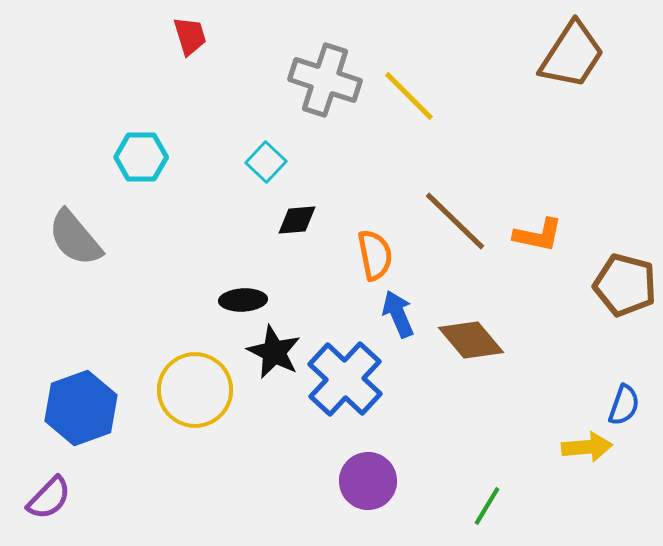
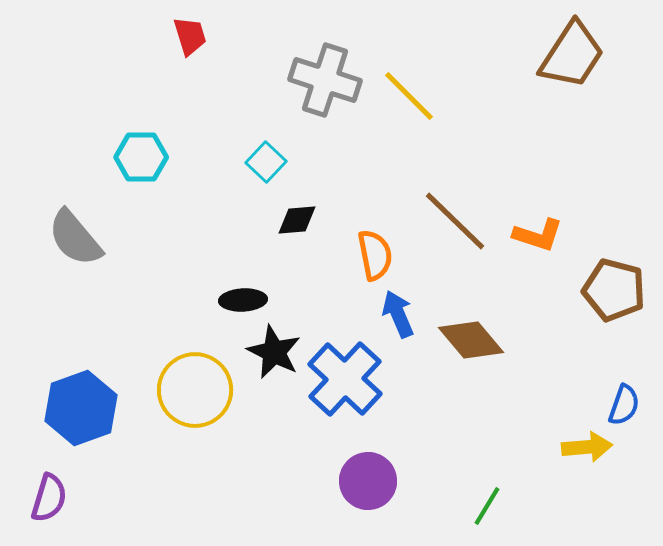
orange L-shape: rotated 6 degrees clockwise
brown pentagon: moved 11 px left, 5 px down
purple semicircle: rotated 27 degrees counterclockwise
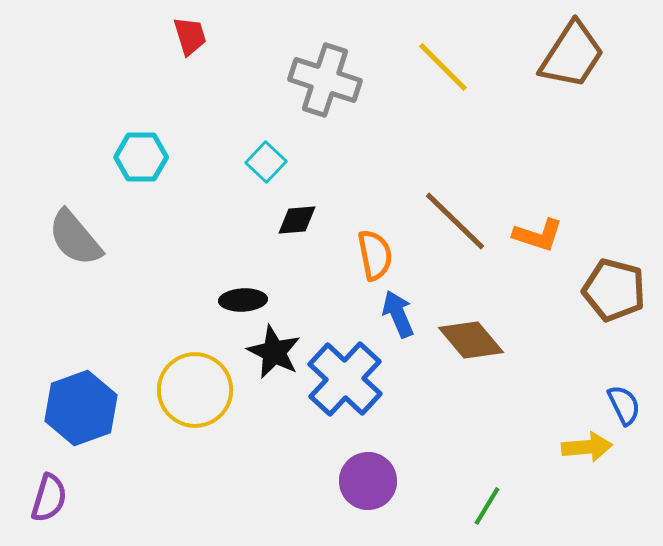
yellow line: moved 34 px right, 29 px up
blue semicircle: rotated 45 degrees counterclockwise
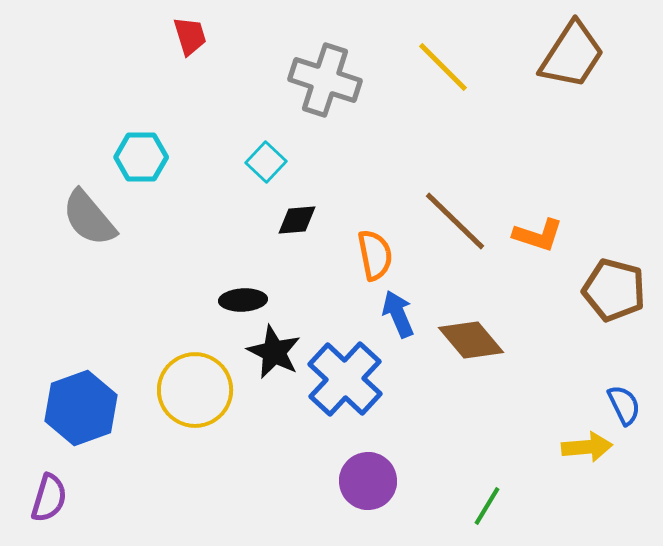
gray semicircle: moved 14 px right, 20 px up
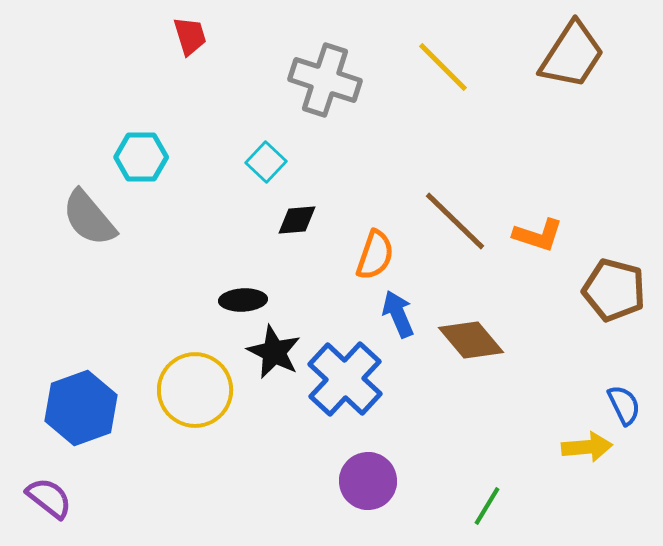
orange semicircle: rotated 30 degrees clockwise
purple semicircle: rotated 69 degrees counterclockwise
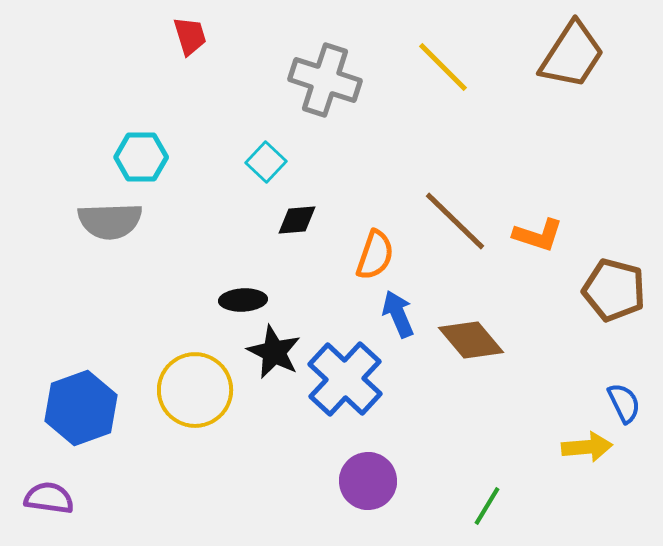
gray semicircle: moved 21 px right, 3 px down; rotated 52 degrees counterclockwise
blue semicircle: moved 2 px up
purple semicircle: rotated 30 degrees counterclockwise
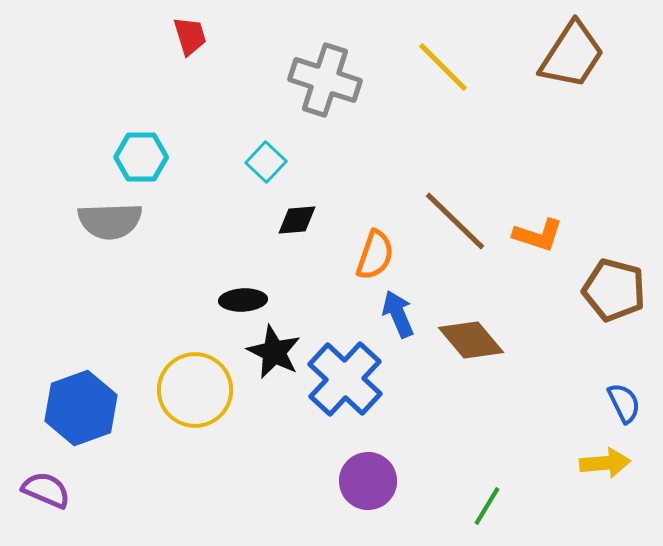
yellow arrow: moved 18 px right, 16 px down
purple semicircle: moved 3 px left, 8 px up; rotated 15 degrees clockwise
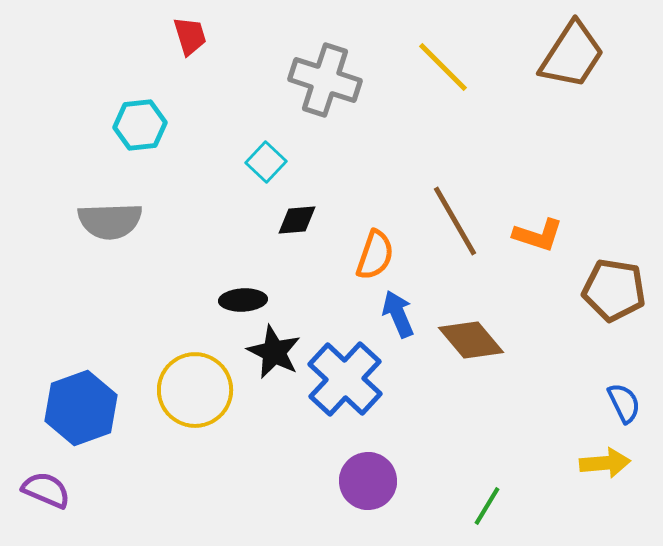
cyan hexagon: moved 1 px left, 32 px up; rotated 6 degrees counterclockwise
brown line: rotated 16 degrees clockwise
brown pentagon: rotated 6 degrees counterclockwise
